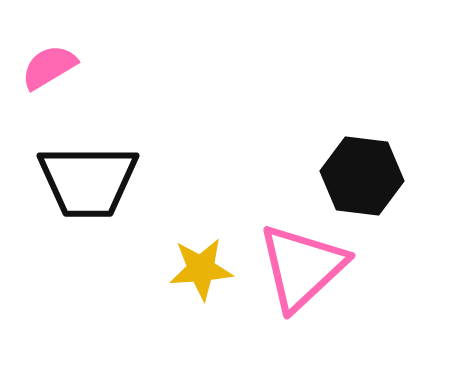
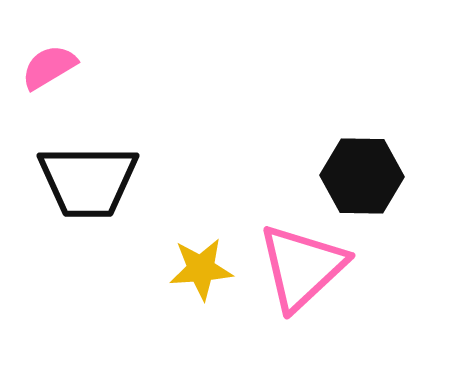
black hexagon: rotated 6 degrees counterclockwise
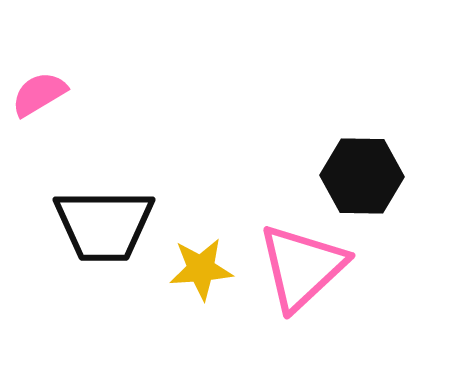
pink semicircle: moved 10 px left, 27 px down
black trapezoid: moved 16 px right, 44 px down
